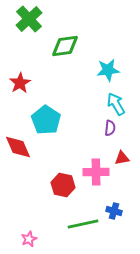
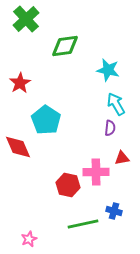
green cross: moved 3 px left
cyan star: rotated 20 degrees clockwise
red hexagon: moved 5 px right
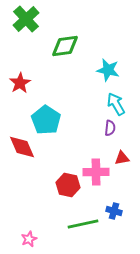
red diamond: moved 4 px right
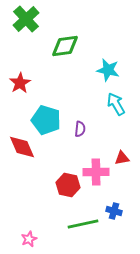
cyan pentagon: rotated 16 degrees counterclockwise
purple semicircle: moved 30 px left, 1 px down
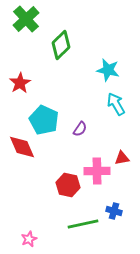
green diamond: moved 4 px left, 1 px up; rotated 36 degrees counterclockwise
cyan pentagon: moved 2 px left; rotated 8 degrees clockwise
purple semicircle: rotated 28 degrees clockwise
pink cross: moved 1 px right, 1 px up
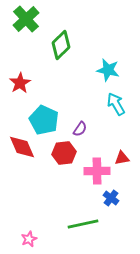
red hexagon: moved 4 px left, 32 px up; rotated 20 degrees counterclockwise
blue cross: moved 3 px left, 13 px up; rotated 21 degrees clockwise
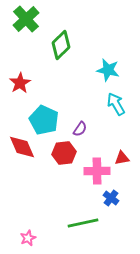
green line: moved 1 px up
pink star: moved 1 px left, 1 px up
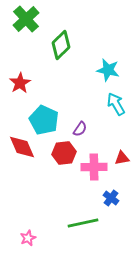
pink cross: moved 3 px left, 4 px up
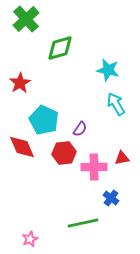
green diamond: moved 1 px left, 3 px down; rotated 28 degrees clockwise
pink star: moved 2 px right, 1 px down
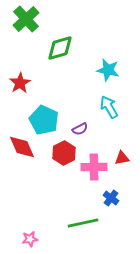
cyan arrow: moved 7 px left, 3 px down
purple semicircle: rotated 28 degrees clockwise
red hexagon: rotated 20 degrees counterclockwise
pink star: rotated 14 degrees clockwise
